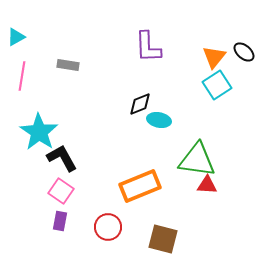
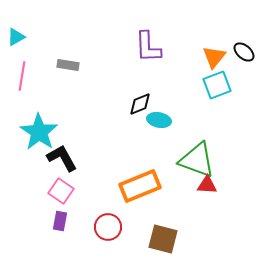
cyan square: rotated 12 degrees clockwise
green triangle: rotated 12 degrees clockwise
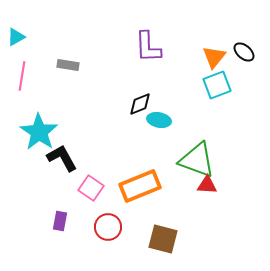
pink square: moved 30 px right, 3 px up
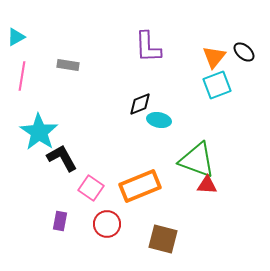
red circle: moved 1 px left, 3 px up
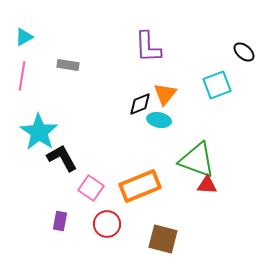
cyan triangle: moved 8 px right
orange triangle: moved 49 px left, 37 px down
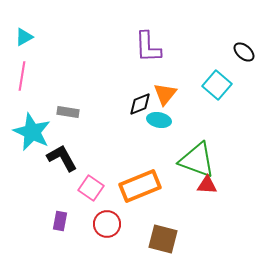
gray rectangle: moved 47 px down
cyan square: rotated 28 degrees counterclockwise
cyan star: moved 7 px left; rotated 9 degrees counterclockwise
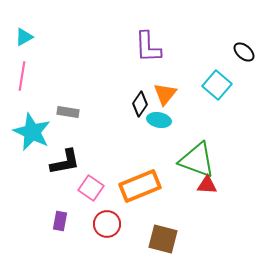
black diamond: rotated 35 degrees counterclockwise
black L-shape: moved 3 px right, 4 px down; rotated 108 degrees clockwise
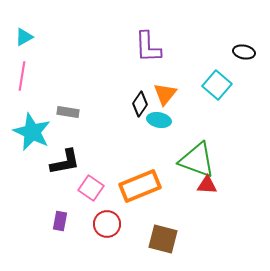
black ellipse: rotated 30 degrees counterclockwise
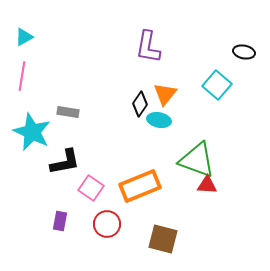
purple L-shape: rotated 12 degrees clockwise
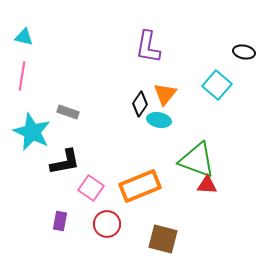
cyan triangle: rotated 42 degrees clockwise
gray rectangle: rotated 10 degrees clockwise
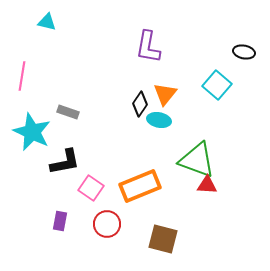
cyan triangle: moved 23 px right, 15 px up
